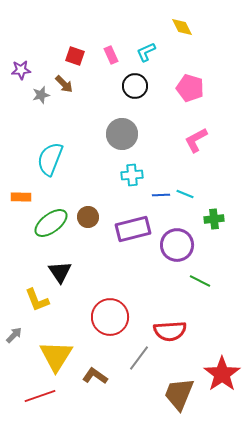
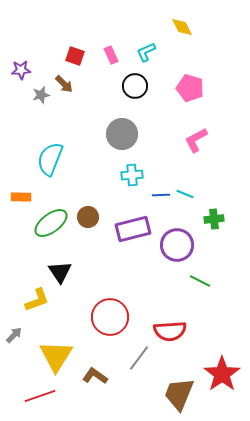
yellow L-shape: rotated 88 degrees counterclockwise
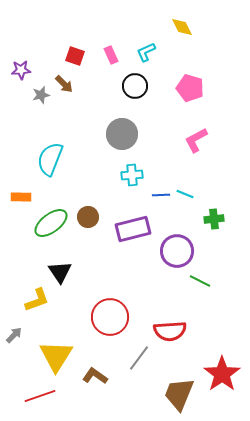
purple circle: moved 6 px down
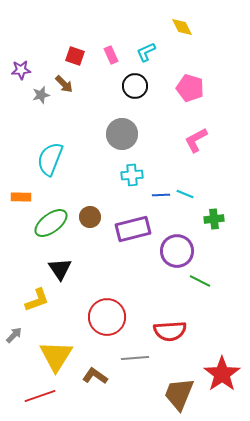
brown circle: moved 2 px right
black triangle: moved 3 px up
red circle: moved 3 px left
gray line: moved 4 px left; rotated 48 degrees clockwise
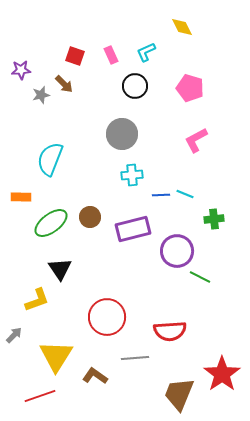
green line: moved 4 px up
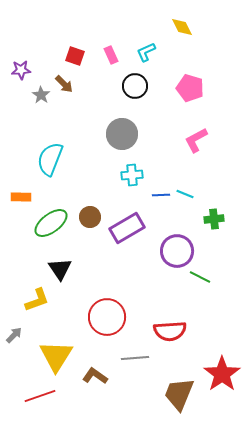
gray star: rotated 24 degrees counterclockwise
purple rectangle: moved 6 px left, 1 px up; rotated 16 degrees counterclockwise
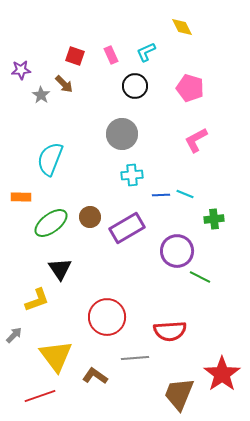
yellow triangle: rotated 9 degrees counterclockwise
